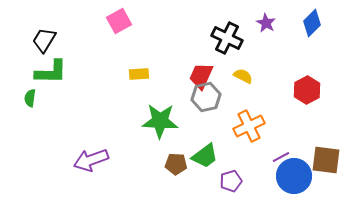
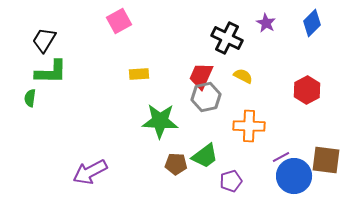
orange cross: rotated 28 degrees clockwise
purple arrow: moved 1 px left, 12 px down; rotated 8 degrees counterclockwise
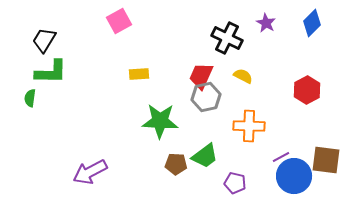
purple pentagon: moved 4 px right, 2 px down; rotated 30 degrees clockwise
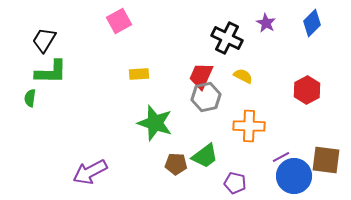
green star: moved 5 px left, 2 px down; rotated 15 degrees clockwise
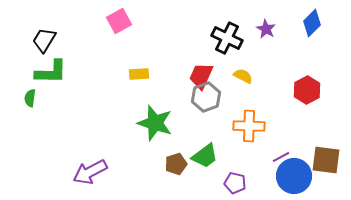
purple star: moved 6 px down
gray hexagon: rotated 8 degrees counterclockwise
brown pentagon: rotated 20 degrees counterclockwise
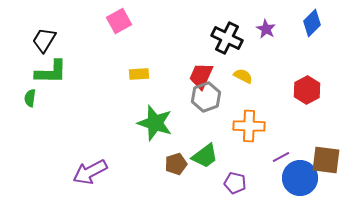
blue circle: moved 6 px right, 2 px down
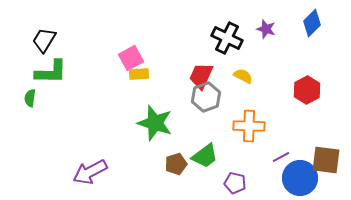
pink square: moved 12 px right, 37 px down
purple star: rotated 12 degrees counterclockwise
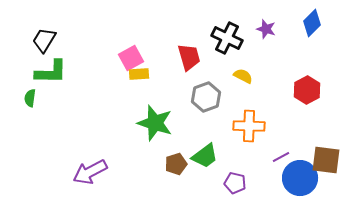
red trapezoid: moved 12 px left, 19 px up; rotated 140 degrees clockwise
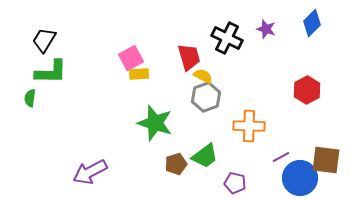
yellow semicircle: moved 40 px left
